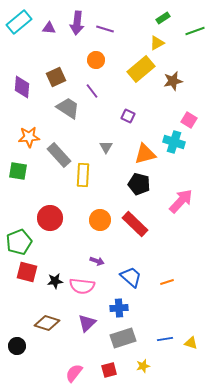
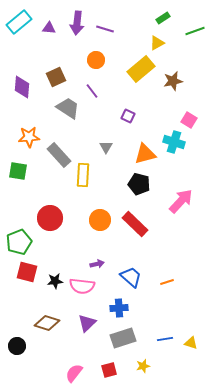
purple arrow at (97, 261): moved 3 px down; rotated 32 degrees counterclockwise
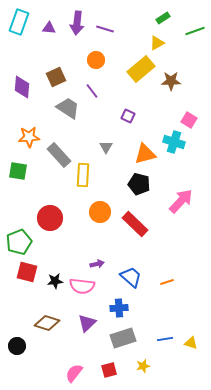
cyan rectangle at (19, 22): rotated 30 degrees counterclockwise
brown star at (173, 81): moved 2 px left; rotated 12 degrees clockwise
orange circle at (100, 220): moved 8 px up
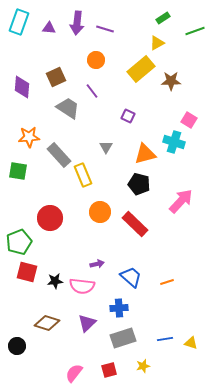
yellow rectangle at (83, 175): rotated 25 degrees counterclockwise
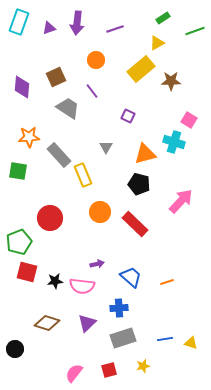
purple triangle at (49, 28): rotated 24 degrees counterclockwise
purple line at (105, 29): moved 10 px right; rotated 36 degrees counterclockwise
black circle at (17, 346): moved 2 px left, 3 px down
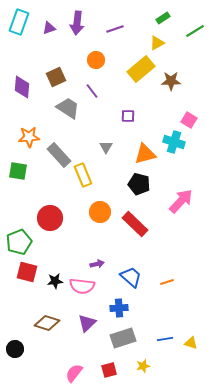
green line at (195, 31): rotated 12 degrees counterclockwise
purple square at (128, 116): rotated 24 degrees counterclockwise
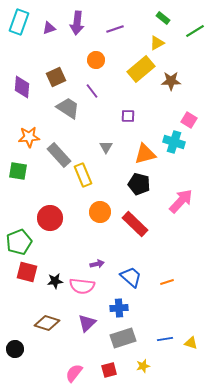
green rectangle at (163, 18): rotated 72 degrees clockwise
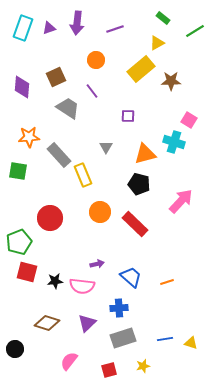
cyan rectangle at (19, 22): moved 4 px right, 6 px down
pink semicircle at (74, 373): moved 5 px left, 12 px up
